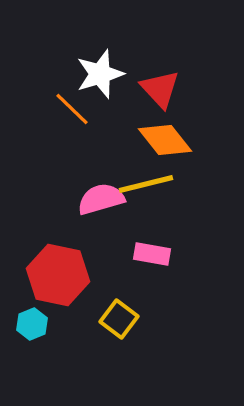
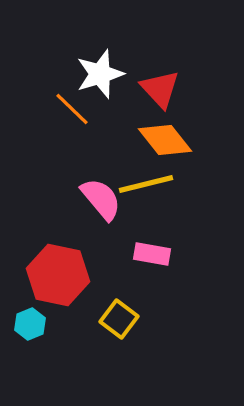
pink semicircle: rotated 66 degrees clockwise
cyan hexagon: moved 2 px left
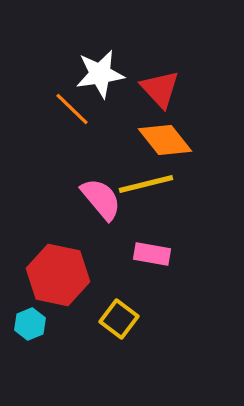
white star: rotated 9 degrees clockwise
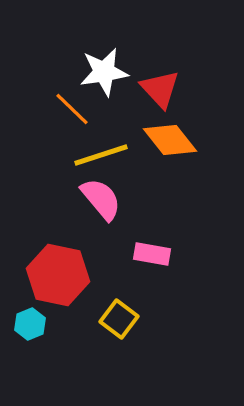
white star: moved 4 px right, 2 px up
orange diamond: moved 5 px right
yellow line: moved 45 px left, 29 px up; rotated 4 degrees counterclockwise
